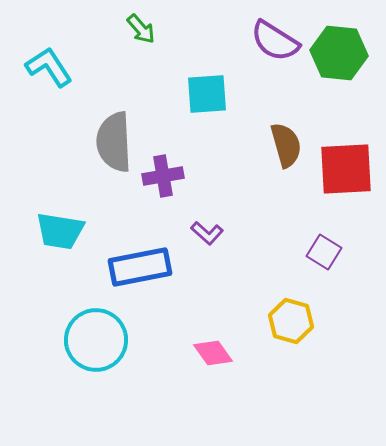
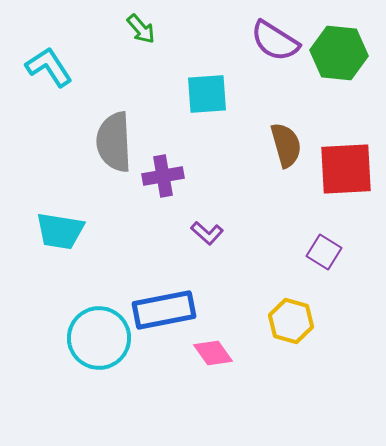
blue rectangle: moved 24 px right, 43 px down
cyan circle: moved 3 px right, 2 px up
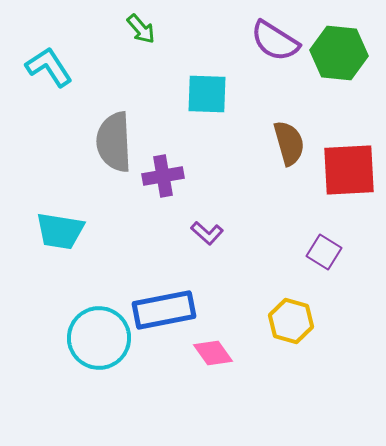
cyan square: rotated 6 degrees clockwise
brown semicircle: moved 3 px right, 2 px up
red square: moved 3 px right, 1 px down
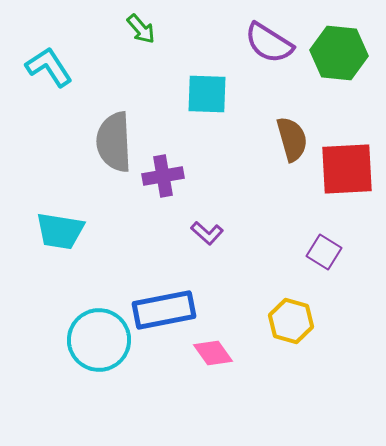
purple semicircle: moved 6 px left, 2 px down
brown semicircle: moved 3 px right, 4 px up
red square: moved 2 px left, 1 px up
cyan circle: moved 2 px down
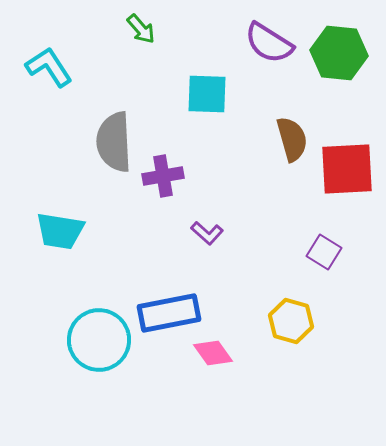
blue rectangle: moved 5 px right, 3 px down
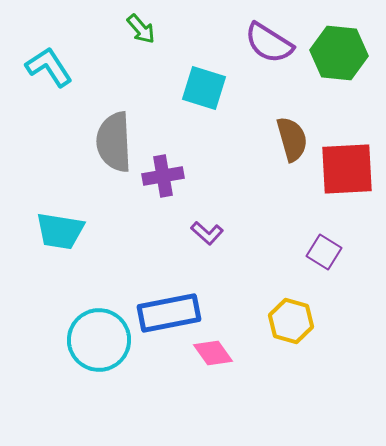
cyan square: moved 3 px left, 6 px up; rotated 15 degrees clockwise
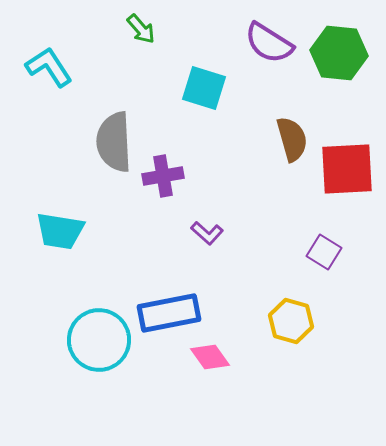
pink diamond: moved 3 px left, 4 px down
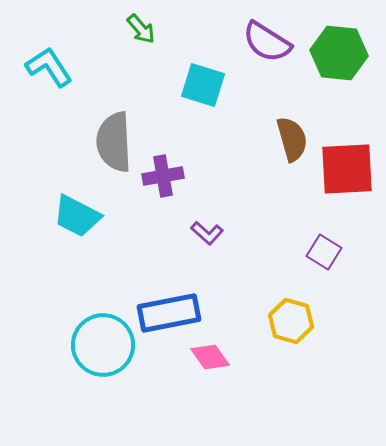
purple semicircle: moved 2 px left, 1 px up
cyan square: moved 1 px left, 3 px up
cyan trapezoid: moved 17 px right, 15 px up; rotated 18 degrees clockwise
cyan circle: moved 4 px right, 5 px down
